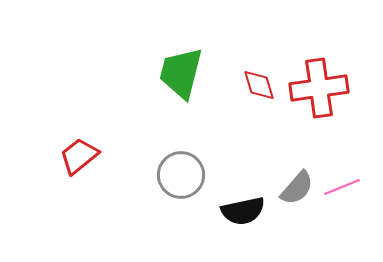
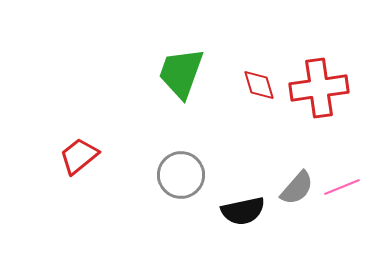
green trapezoid: rotated 6 degrees clockwise
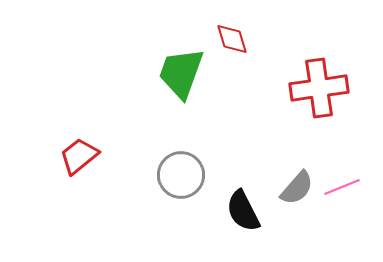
red diamond: moved 27 px left, 46 px up
black semicircle: rotated 75 degrees clockwise
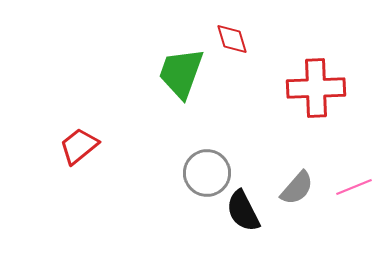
red cross: moved 3 px left; rotated 6 degrees clockwise
red trapezoid: moved 10 px up
gray circle: moved 26 px right, 2 px up
pink line: moved 12 px right
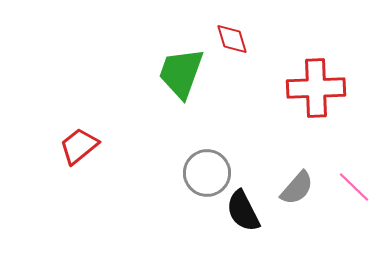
pink line: rotated 66 degrees clockwise
